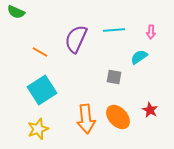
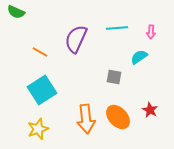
cyan line: moved 3 px right, 2 px up
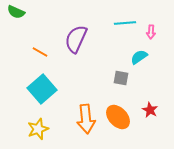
cyan line: moved 8 px right, 5 px up
gray square: moved 7 px right, 1 px down
cyan square: moved 1 px up; rotated 8 degrees counterclockwise
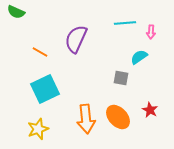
cyan square: moved 3 px right; rotated 16 degrees clockwise
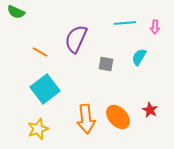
pink arrow: moved 4 px right, 5 px up
cyan semicircle: rotated 24 degrees counterclockwise
gray square: moved 15 px left, 14 px up
cyan square: rotated 12 degrees counterclockwise
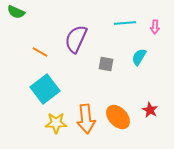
yellow star: moved 18 px right, 6 px up; rotated 20 degrees clockwise
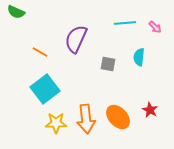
pink arrow: rotated 48 degrees counterclockwise
cyan semicircle: rotated 24 degrees counterclockwise
gray square: moved 2 px right
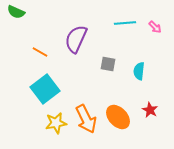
cyan semicircle: moved 14 px down
orange arrow: rotated 20 degrees counterclockwise
yellow star: rotated 10 degrees counterclockwise
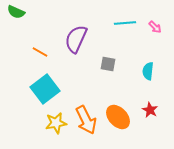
cyan semicircle: moved 9 px right
orange arrow: moved 1 px down
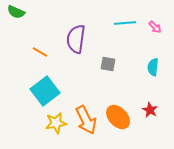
purple semicircle: rotated 16 degrees counterclockwise
cyan semicircle: moved 5 px right, 4 px up
cyan square: moved 2 px down
